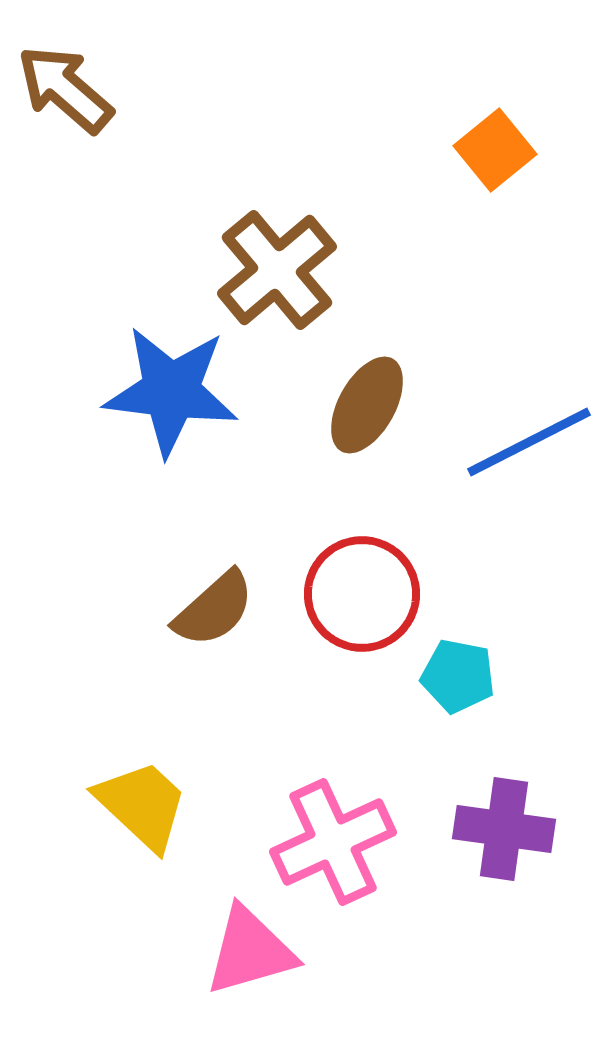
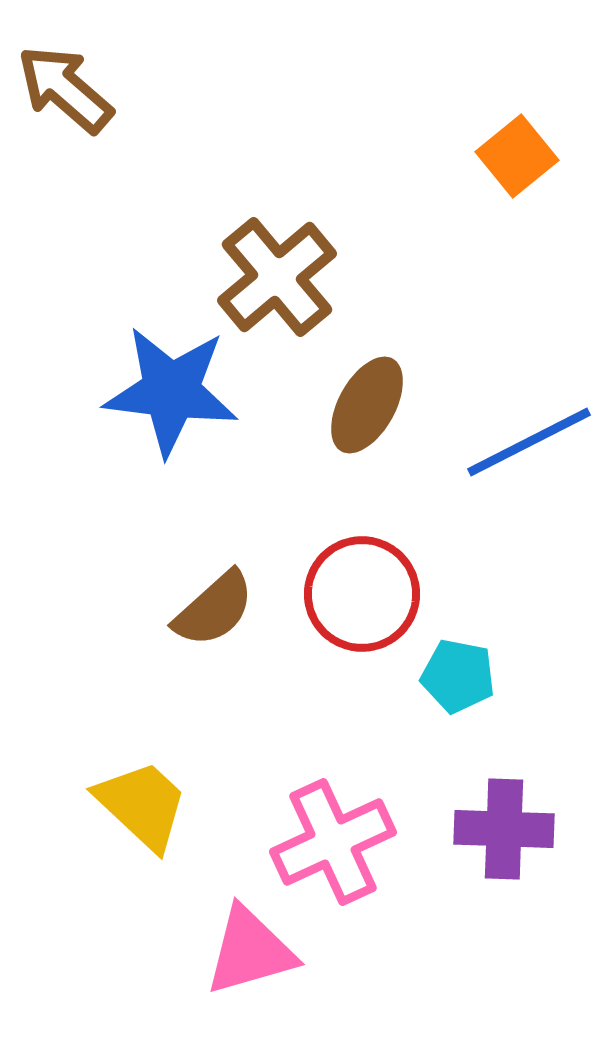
orange square: moved 22 px right, 6 px down
brown cross: moved 7 px down
purple cross: rotated 6 degrees counterclockwise
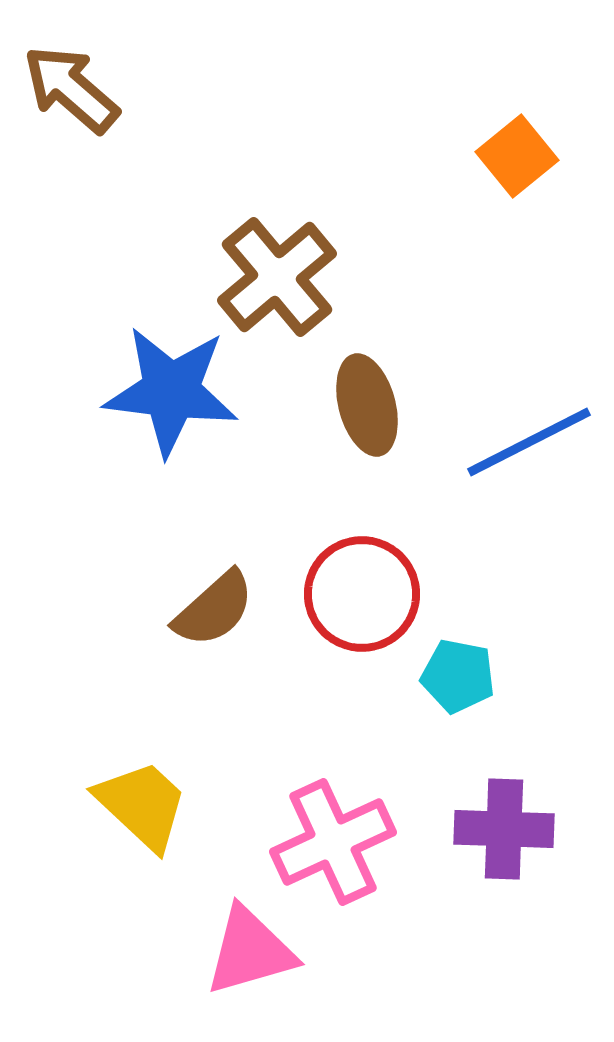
brown arrow: moved 6 px right
brown ellipse: rotated 44 degrees counterclockwise
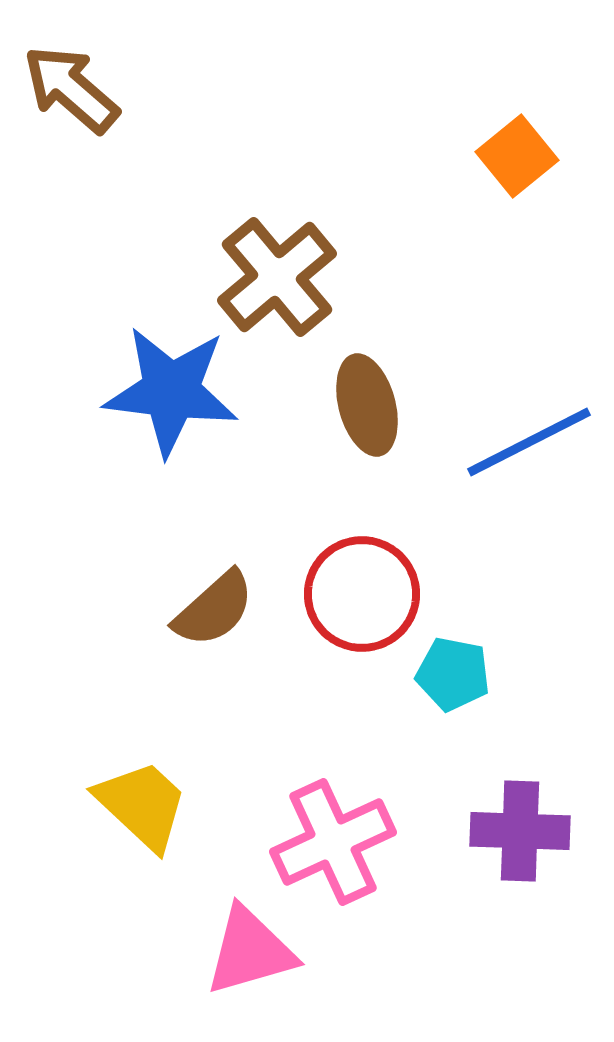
cyan pentagon: moved 5 px left, 2 px up
purple cross: moved 16 px right, 2 px down
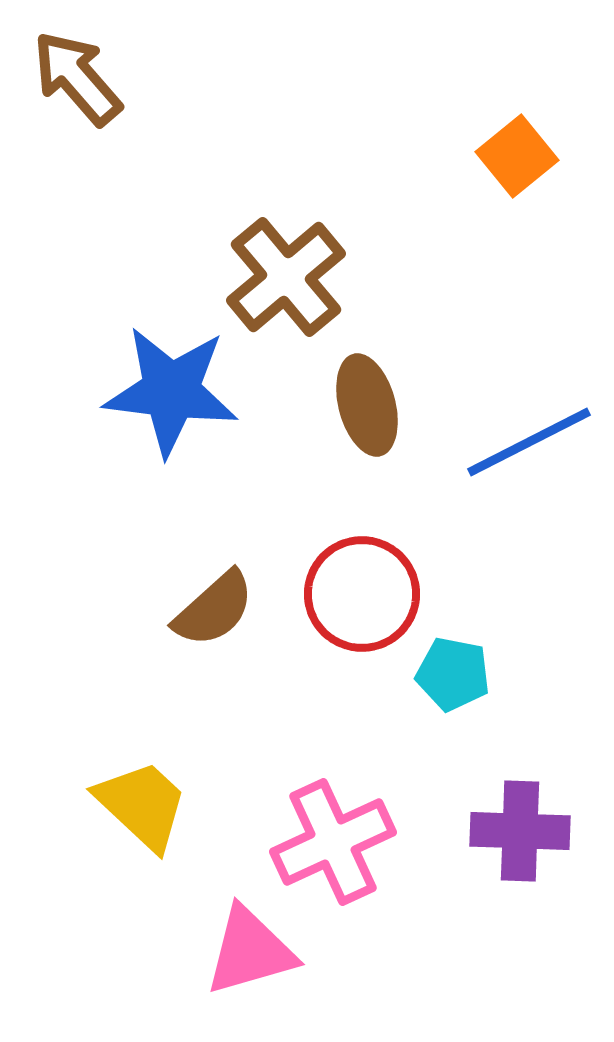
brown arrow: moved 6 px right, 11 px up; rotated 8 degrees clockwise
brown cross: moved 9 px right
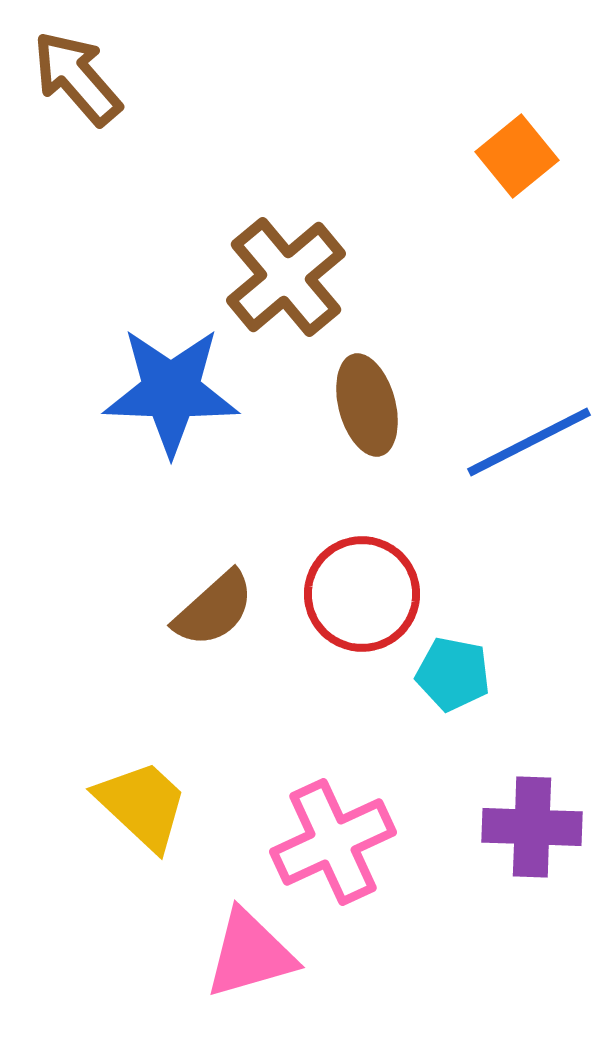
blue star: rotated 5 degrees counterclockwise
purple cross: moved 12 px right, 4 px up
pink triangle: moved 3 px down
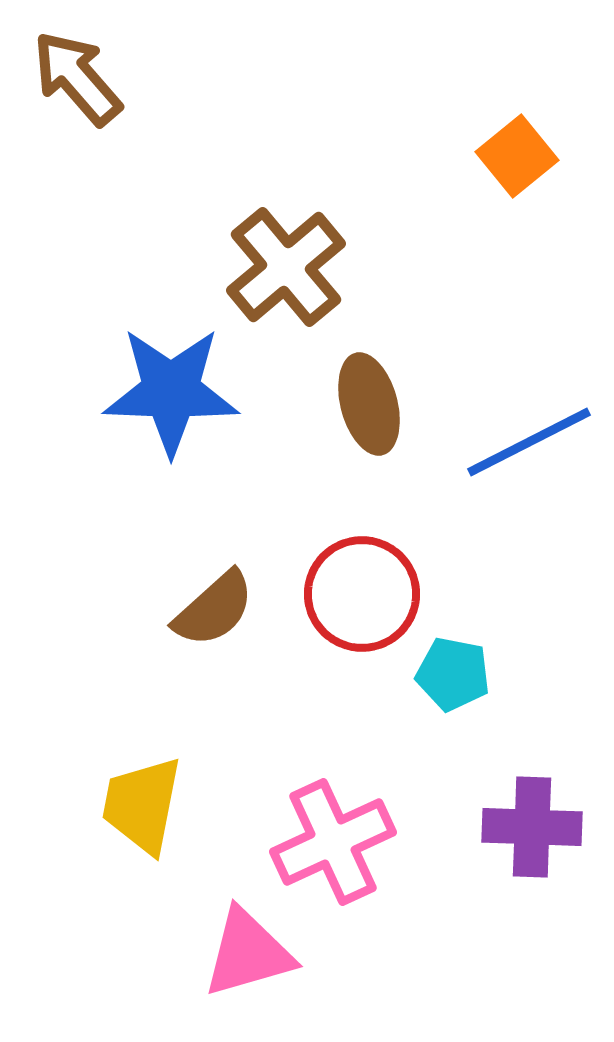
brown cross: moved 10 px up
brown ellipse: moved 2 px right, 1 px up
yellow trapezoid: rotated 122 degrees counterclockwise
pink triangle: moved 2 px left, 1 px up
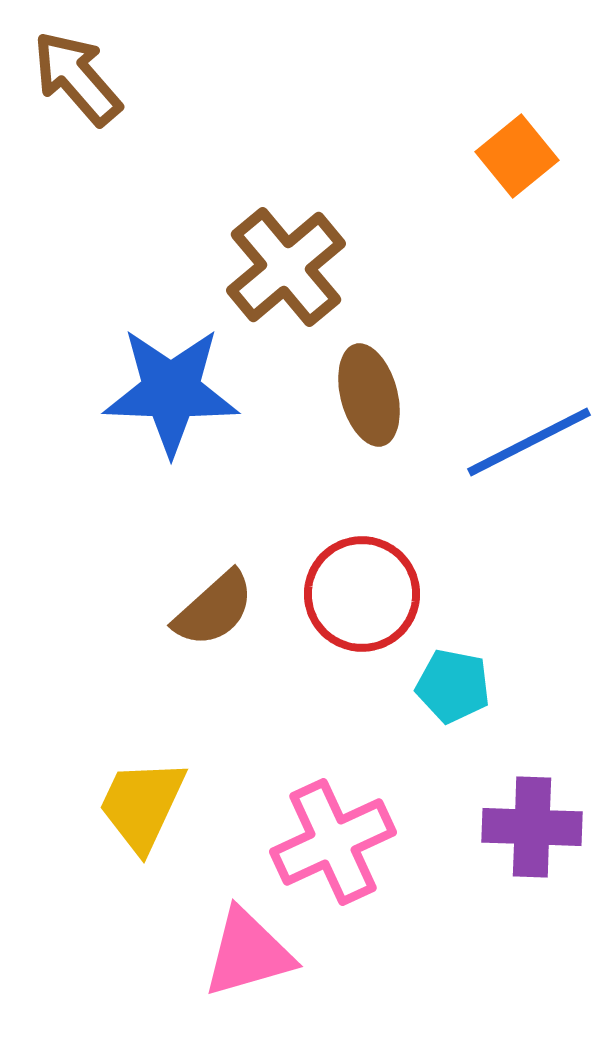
brown ellipse: moved 9 px up
cyan pentagon: moved 12 px down
yellow trapezoid: rotated 14 degrees clockwise
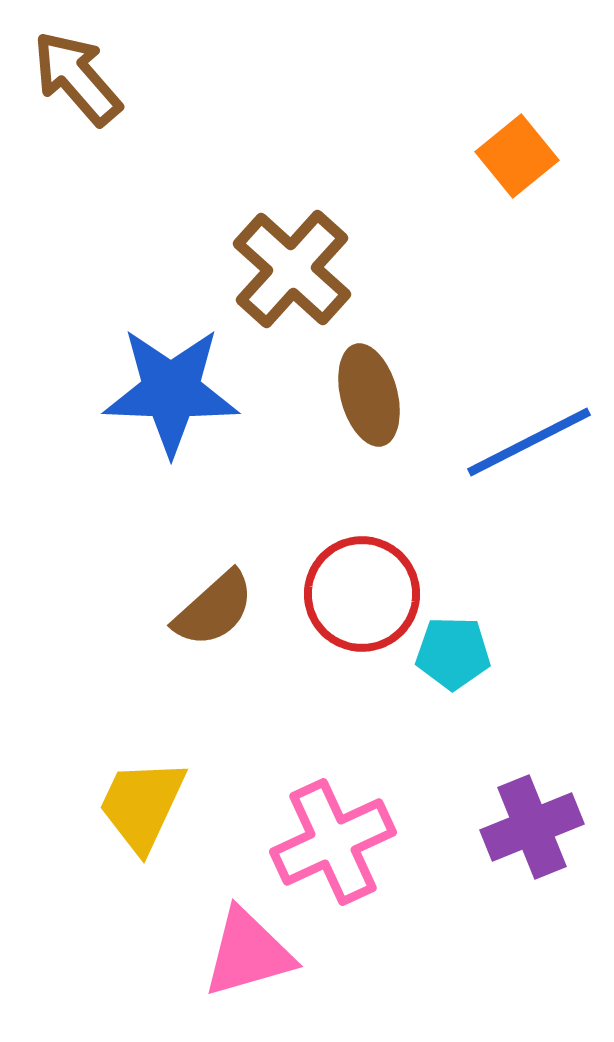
brown cross: moved 6 px right, 2 px down; rotated 8 degrees counterclockwise
cyan pentagon: moved 33 px up; rotated 10 degrees counterclockwise
purple cross: rotated 24 degrees counterclockwise
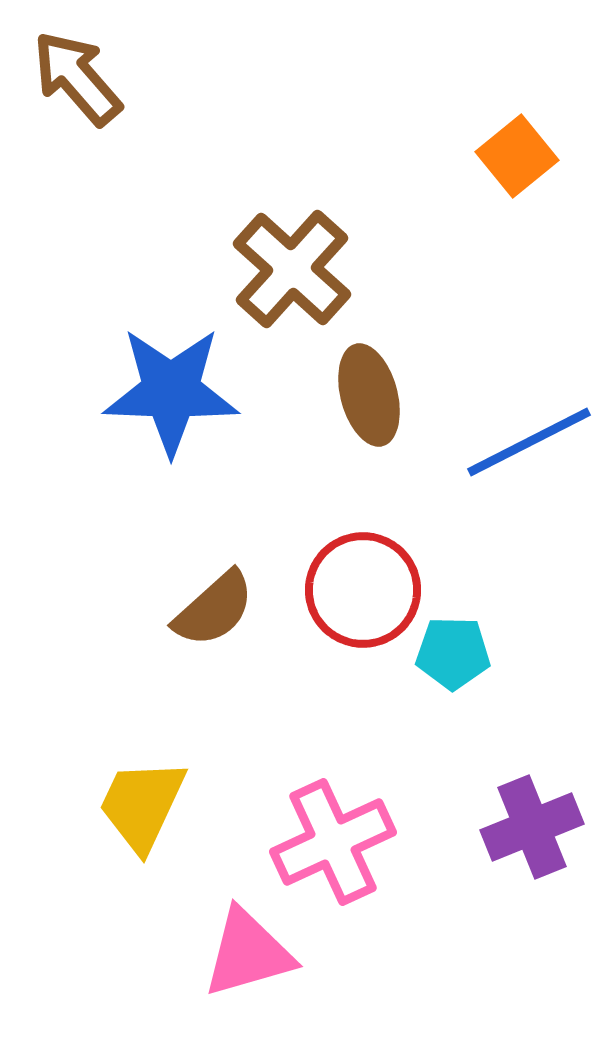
red circle: moved 1 px right, 4 px up
